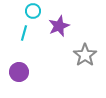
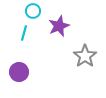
gray star: moved 1 px down
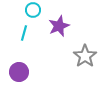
cyan circle: moved 1 px up
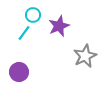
cyan circle: moved 5 px down
cyan line: rotated 21 degrees clockwise
gray star: rotated 10 degrees clockwise
